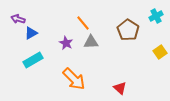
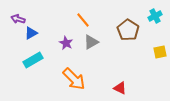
cyan cross: moved 1 px left
orange line: moved 3 px up
gray triangle: rotated 28 degrees counterclockwise
yellow square: rotated 24 degrees clockwise
red triangle: rotated 16 degrees counterclockwise
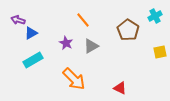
purple arrow: moved 1 px down
gray triangle: moved 4 px down
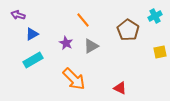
purple arrow: moved 5 px up
blue triangle: moved 1 px right, 1 px down
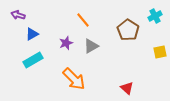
purple star: rotated 24 degrees clockwise
red triangle: moved 7 px right; rotated 16 degrees clockwise
